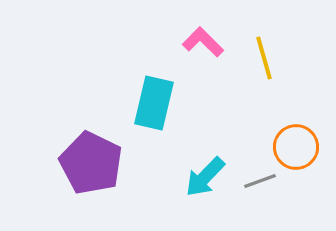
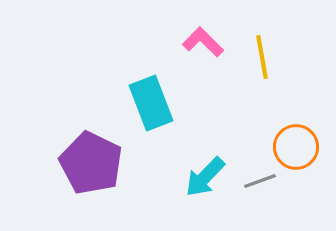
yellow line: moved 2 px left, 1 px up; rotated 6 degrees clockwise
cyan rectangle: moved 3 px left; rotated 34 degrees counterclockwise
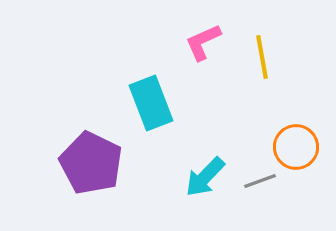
pink L-shape: rotated 69 degrees counterclockwise
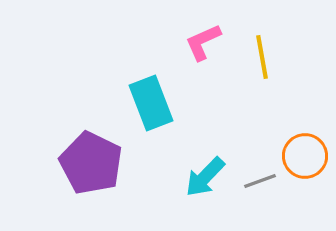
orange circle: moved 9 px right, 9 px down
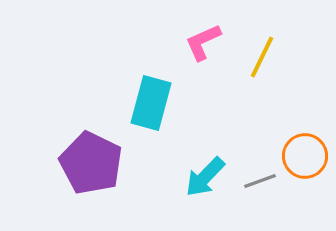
yellow line: rotated 36 degrees clockwise
cyan rectangle: rotated 36 degrees clockwise
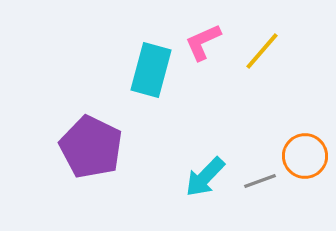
yellow line: moved 6 px up; rotated 15 degrees clockwise
cyan rectangle: moved 33 px up
purple pentagon: moved 16 px up
